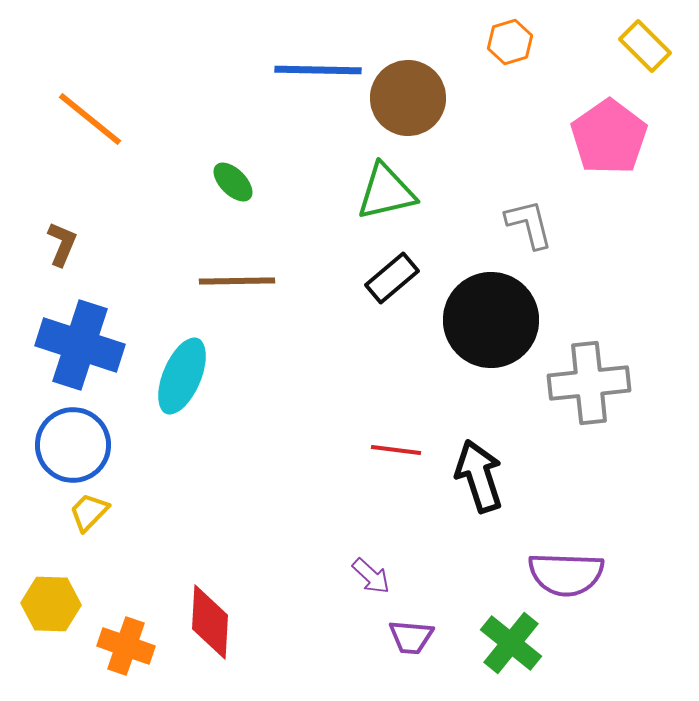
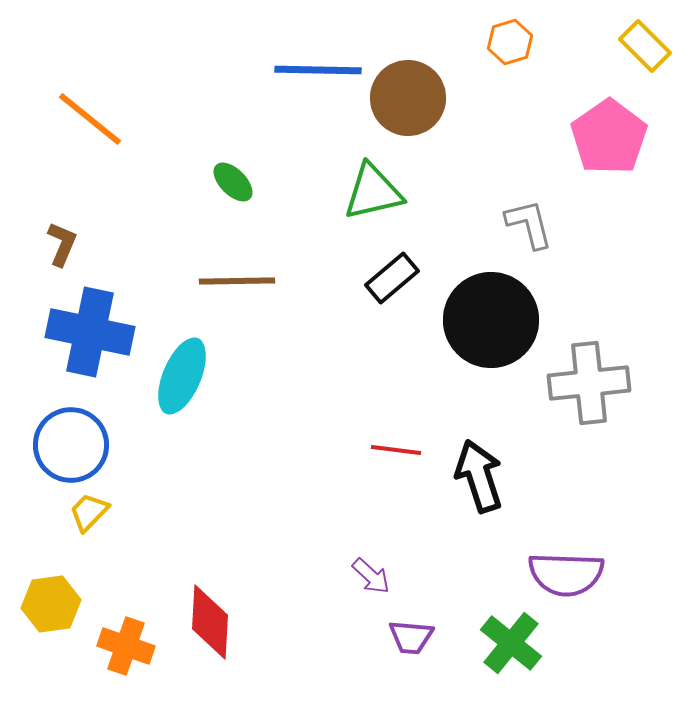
green triangle: moved 13 px left
blue cross: moved 10 px right, 13 px up; rotated 6 degrees counterclockwise
blue circle: moved 2 px left
yellow hexagon: rotated 10 degrees counterclockwise
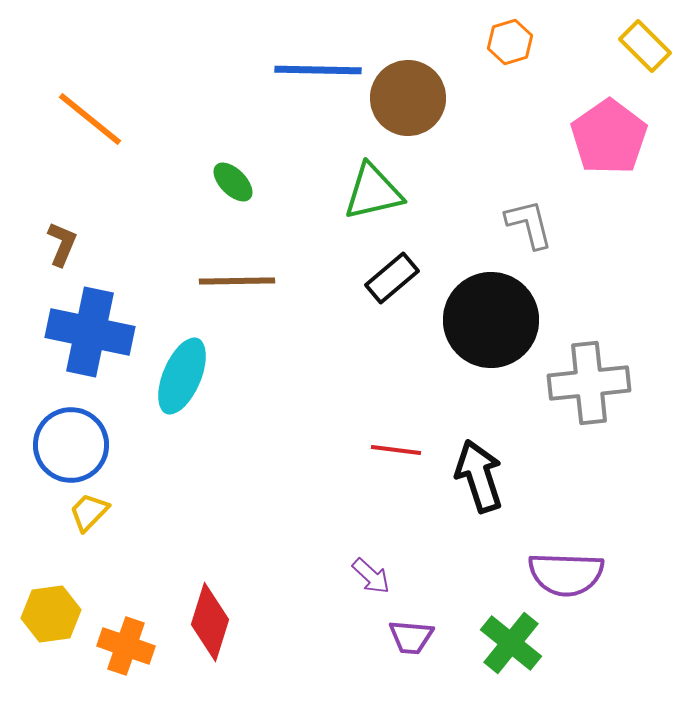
yellow hexagon: moved 10 px down
red diamond: rotated 14 degrees clockwise
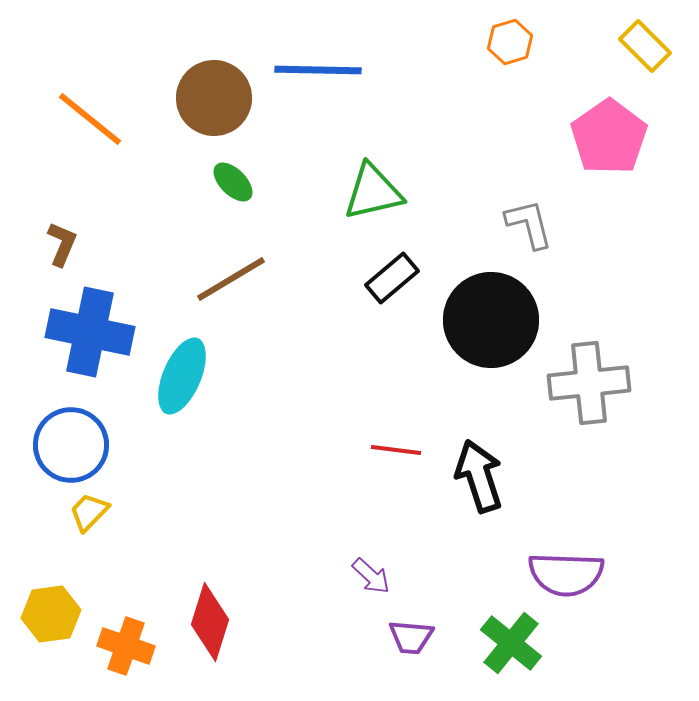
brown circle: moved 194 px left
brown line: moved 6 px left, 2 px up; rotated 30 degrees counterclockwise
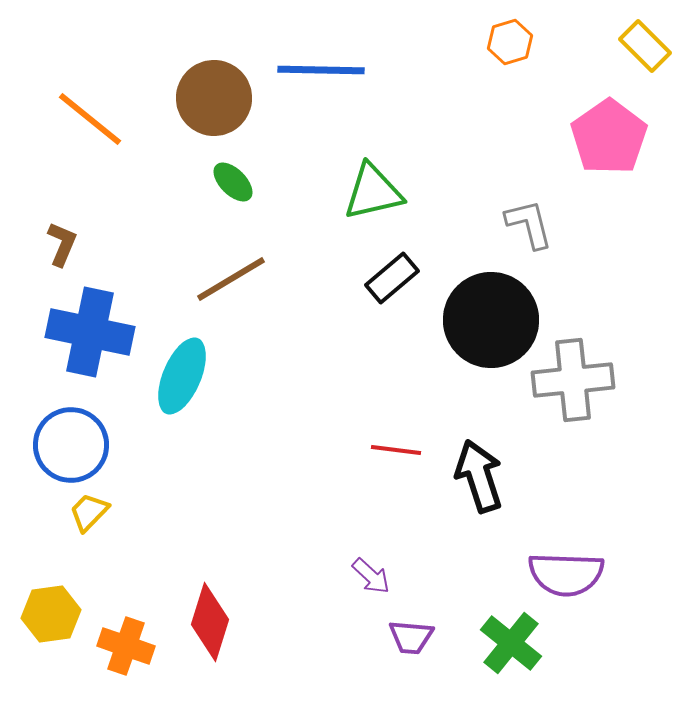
blue line: moved 3 px right
gray cross: moved 16 px left, 3 px up
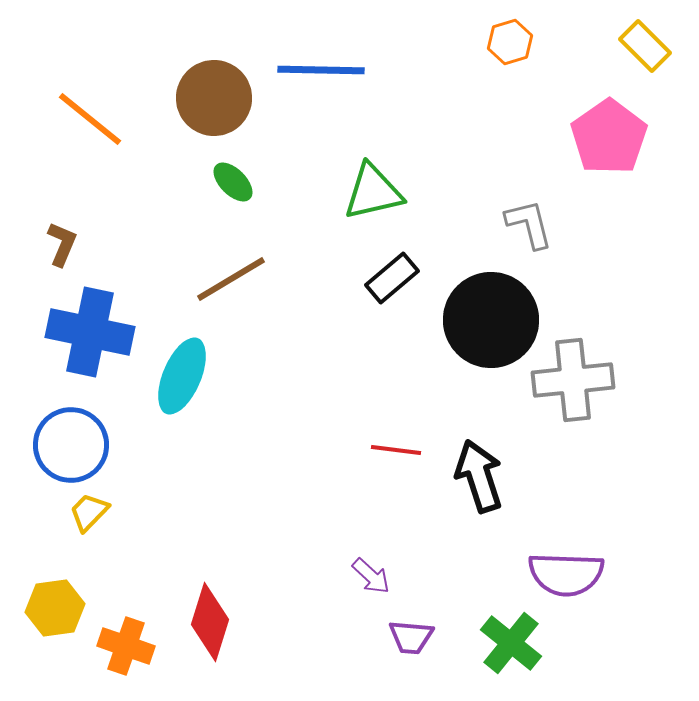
yellow hexagon: moved 4 px right, 6 px up
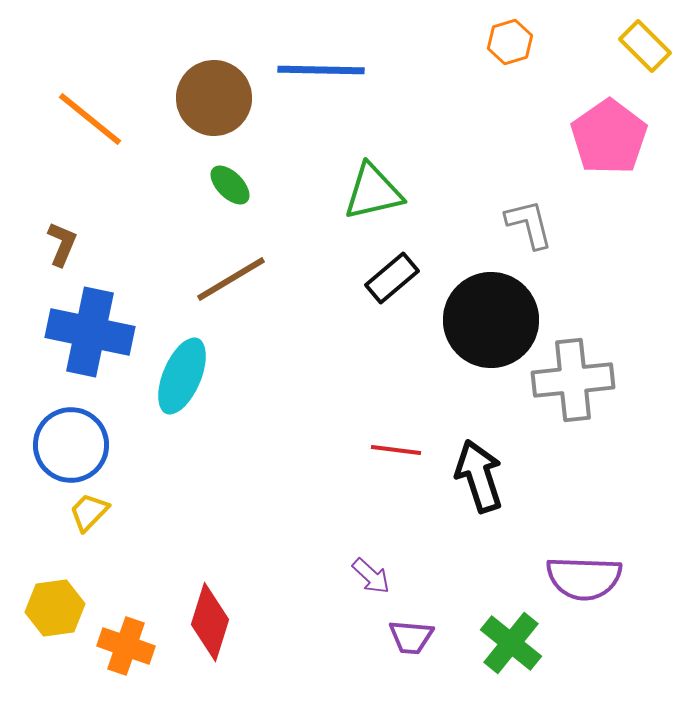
green ellipse: moved 3 px left, 3 px down
purple semicircle: moved 18 px right, 4 px down
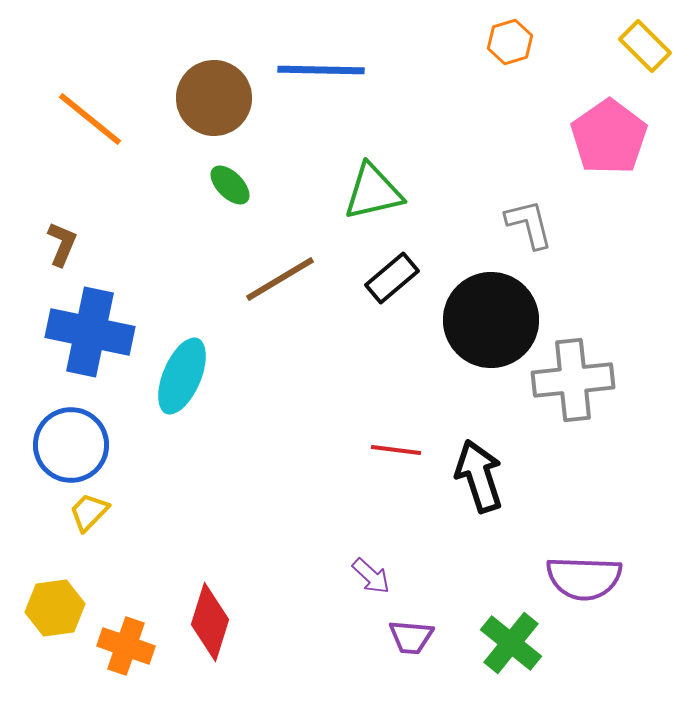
brown line: moved 49 px right
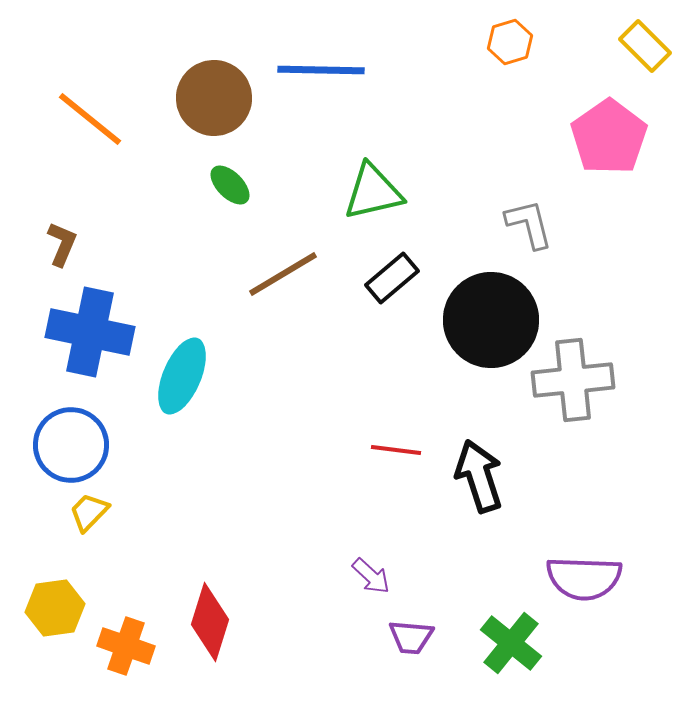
brown line: moved 3 px right, 5 px up
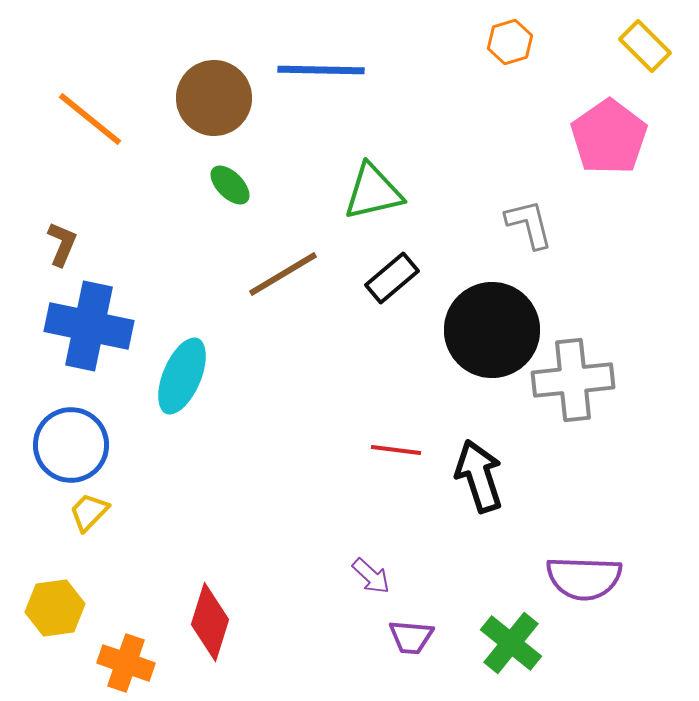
black circle: moved 1 px right, 10 px down
blue cross: moved 1 px left, 6 px up
orange cross: moved 17 px down
